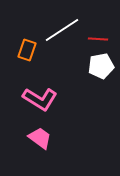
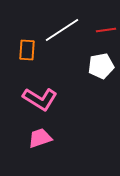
red line: moved 8 px right, 9 px up; rotated 12 degrees counterclockwise
orange rectangle: rotated 15 degrees counterclockwise
pink trapezoid: rotated 55 degrees counterclockwise
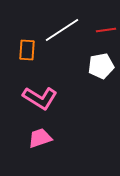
pink L-shape: moved 1 px up
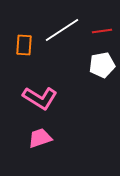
red line: moved 4 px left, 1 px down
orange rectangle: moved 3 px left, 5 px up
white pentagon: moved 1 px right, 1 px up
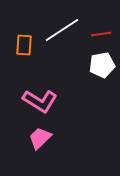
red line: moved 1 px left, 3 px down
pink L-shape: moved 3 px down
pink trapezoid: rotated 25 degrees counterclockwise
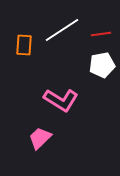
pink L-shape: moved 21 px right, 1 px up
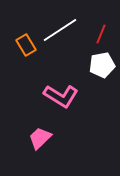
white line: moved 2 px left
red line: rotated 60 degrees counterclockwise
orange rectangle: moved 2 px right; rotated 35 degrees counterclockwise
pink L-shape: moved 4 px up
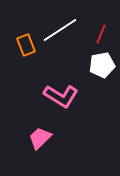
orange rectangle: rotated 10 degrees clockwise
